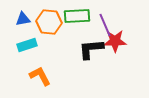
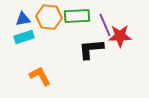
orange hexagon: moved 5 px up
red star: moved 5 px right, 5 px up
cyan rectangle: moved 3 px left, 8 px up
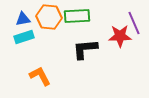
purple line: moved 29 px right, 2 px up
black L-shape: moved 6 px left
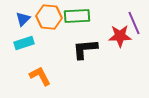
blue triangle: rotated 35 degrees counterclockwise
cyan rectangle: moved 6 px down
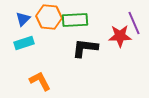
green rectangle: moved 2 px left, 4 px down
black L-shape: moved 1 px up; rotated 12 degrees clockwise
orange L-shape: moved 5 px down
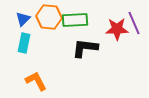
red star: moved 3 px left, 7 px up
cyan rectangle: rotated 60 degrees counterclockwise
orange L-shape: moved 4 px left
